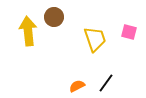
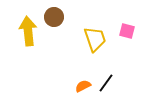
pink square: moved 2 px left, 1 px up
orange semicircle: moved 6 px right
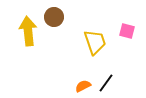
yellow trapezoid: moved 3 px down
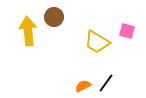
yellow trapezoid: moved 2 px right; rotated 140 degrees clockwise
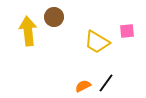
pink square: rotated 21 degrees counterclockwise
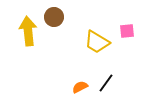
orange semicircle: moved 3 px left, 1 px down
